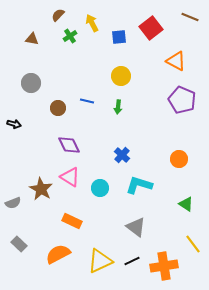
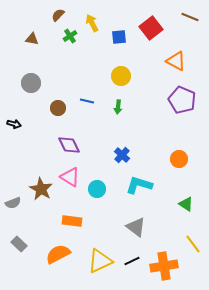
cyan circle: moved 3 px left, 1 px down
orange rectangle: rotated 18 degrees counterclockwise
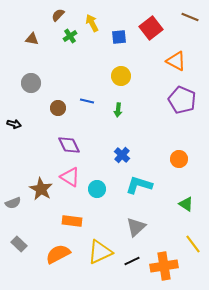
green arrow: moved 3 px down
gray triangle: rotated 40 degrees clockwise
yellow triangle: moved 9 px up
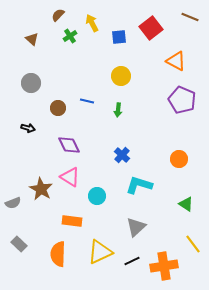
brown triangle: rotated 32 degrees clockwise
black arrow: moved 14 px right, 4 px down
cyan circle: moved 7 px down
orange semicircle: rotated 60 degrees counterclockwise
